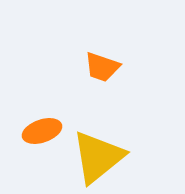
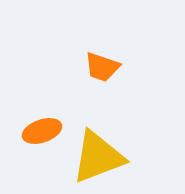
yellow triangle: rotated 18 degrees clockwise
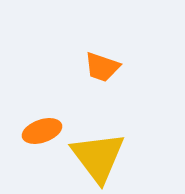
yellow triangle: rotated 46 degrees counterclockwise
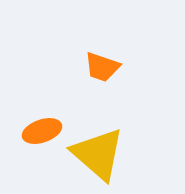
yellow triangle: moved 3 px up; rotated 12 degrees counterclockwise
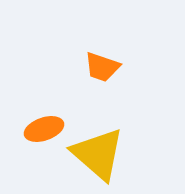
orange ellipse: moved 2 px right, 2 px up
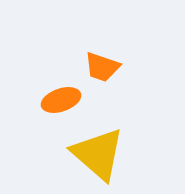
orange ellipse: moved 17 px right, 29 px up
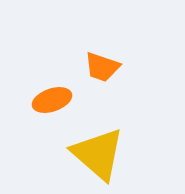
orange ellipse: moved 9 px left
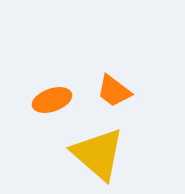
orange trapezoid: moved 12 px right, 24 px down; rotated 18 degrees clockwise
